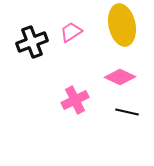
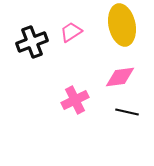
pink diamond: rotated 32 degrees counterclockwise
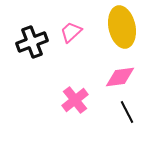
yellow ellipse: moved 2 px down
pink trapezoid: rotated 10 degrees counterclockwise
pink cross: rotated 12 degrees counterclockwise
black line: rotated 50 degrees clockwise
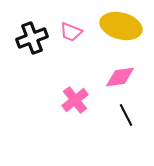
yellow ellipse: moved 1 px left, 1 px up; rotated 63 degrees counterclockwise
pink trapezoid: rotated 115 degrees counterclockwise
black cross: moved 4 px up
black line: moved 1 px left, 3 px down
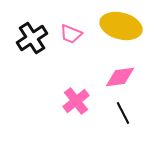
pink trapezoid: moved 2 px down
black cross: rotated 12 degrees counterclockwise
pink cross: moved 1 px right, 1 px down
black line: moved 3 px left, 2 px up
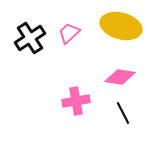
pink trapezoid: moved 2 px left, 1 px up; rotated 115 degrees clockwise
black cross: moved 2 px left
pink diamond: rotated 16 degrees clockwise
pink cross: rotated 28 degrees clockwise
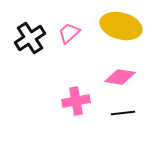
black line: rotated 70 degrees counterclockwise
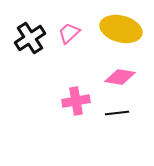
yellow ellipse: moved 3 px down
black line: moved 6 px left
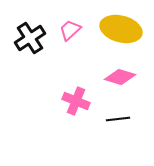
pink trapezoid: moved 1 px right, 3 px up
pink diamond: rotated 8 degrees clockwise
pink cross: rotated 32 degrees clockwise
black line: moved 1 px right, 6 px down
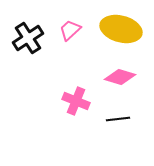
black cross: moved 2 px left
